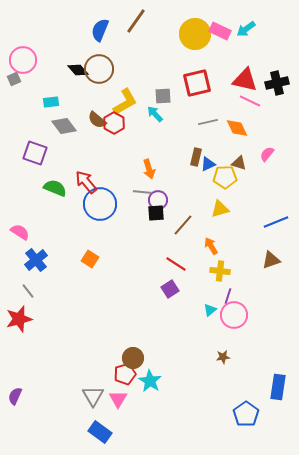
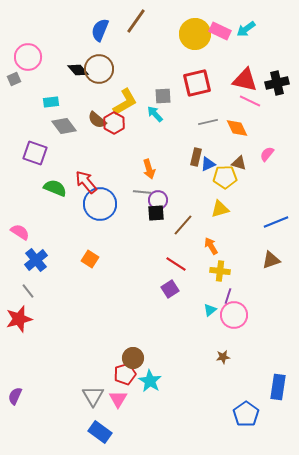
pink circle at (23, 60): moved 5 px right, 3 px up
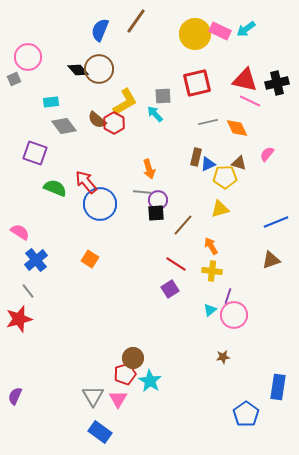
yellow cross at (220, 271): moved 8 px left
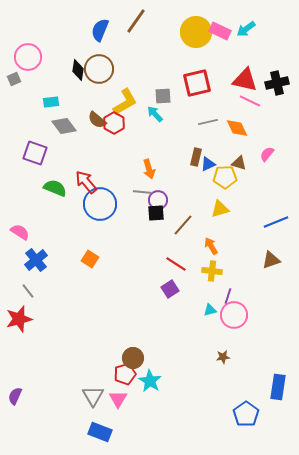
yellow circle at (195, 34): moved 1 px right, 2 px up
black diamond at (78, 70): rotated 50 degrees clockwise
cyan triangle at (210, 310): rotated 24 degrees clockwise
blue rectangle at (100, 432): rotated 15 degrees counterclockwise
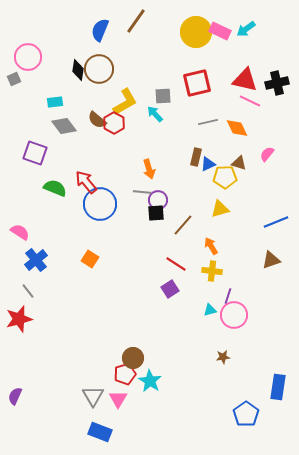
cyan rectangle at (51, 102): moved 4 px right
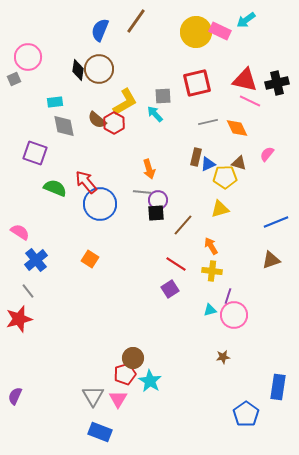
cyan arrow at (246, 29): moved 9 px up
gray diamond at (64, 126): rotated 25 degrees clockwise
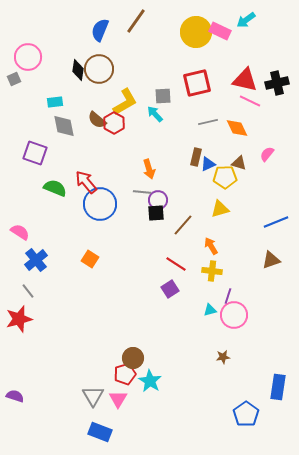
purple semicircle at (15, 396): rotated 84 degrees clockwise
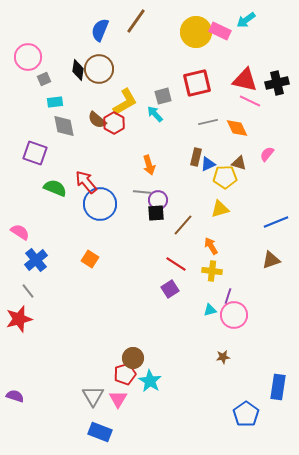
gray square at (14, 79): moved 30 px right
gray square at (163, 96): rotated 12 degrees counterclockwise
orange arrow at (149, 169): moved 4 px up
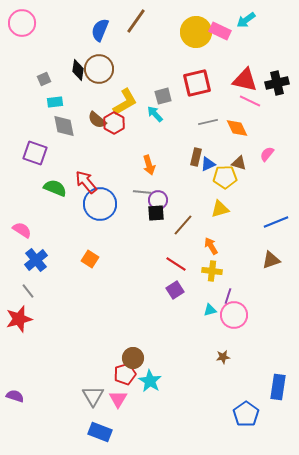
pink circle at (28, 57): moved 6 px left, 34 px up
pink semicircle at (20, 232): moved 2 px right, 2 px up
purple square at (170, 289): moved 5 px right, 1 px down
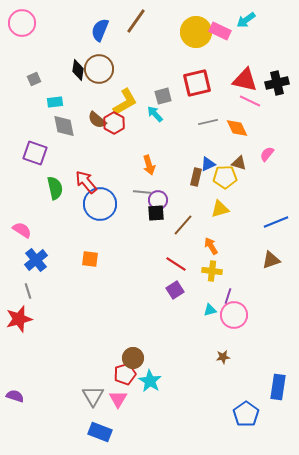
gray square at (44, 79): moved 10 px left
brown rectangle at (196, 157): moved 20 px down
green semicircle at (55, 188): rotated 55 degrees clockwise
orange square at (90, 259): rotated 24 degrees counterclockwise
gray line at (28, 291): rotated 21 degrees clockwise
